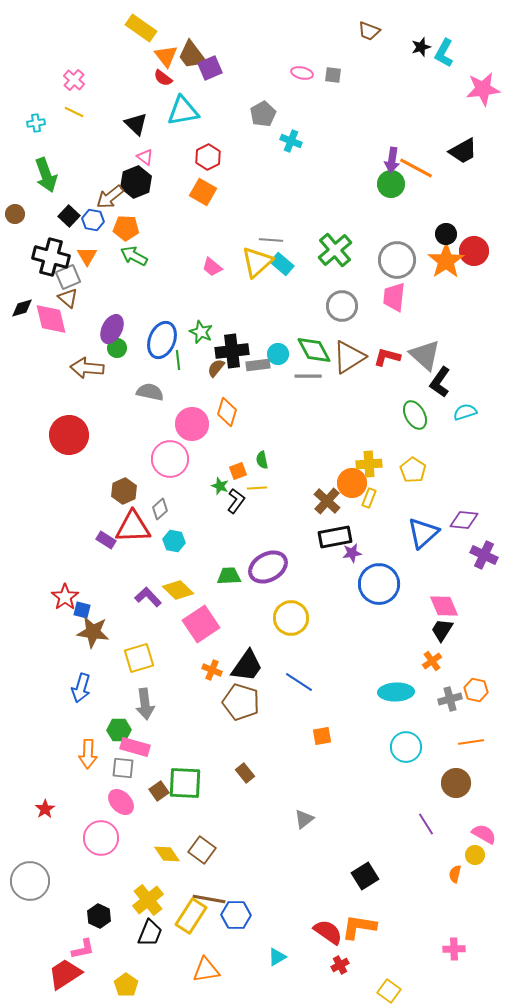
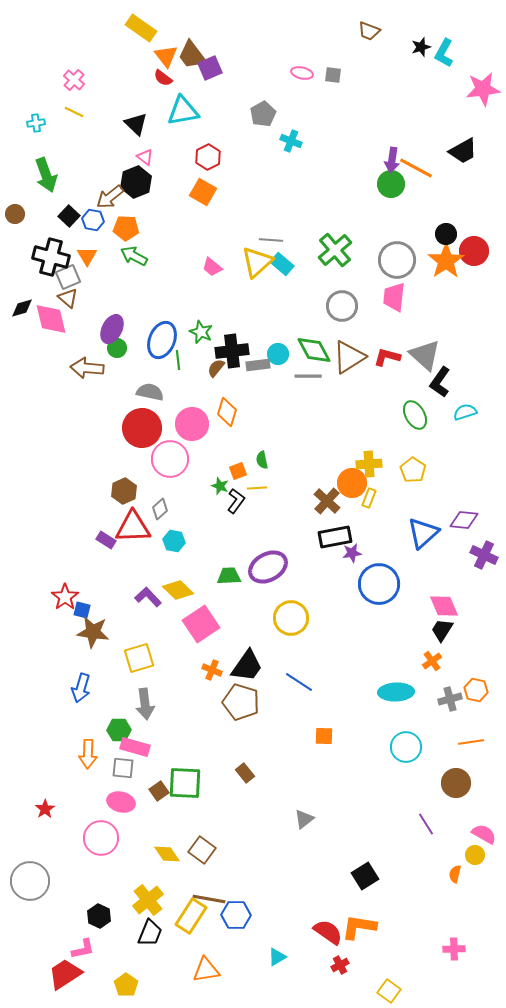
red circle at (69, 435): moved 73 px right, 7 px up
orange square at (322, 736): moved 2 px right; rotated 12 degrees clockwise
pink ellipse at (121, 802): rotated 32 degrees counterclockwise
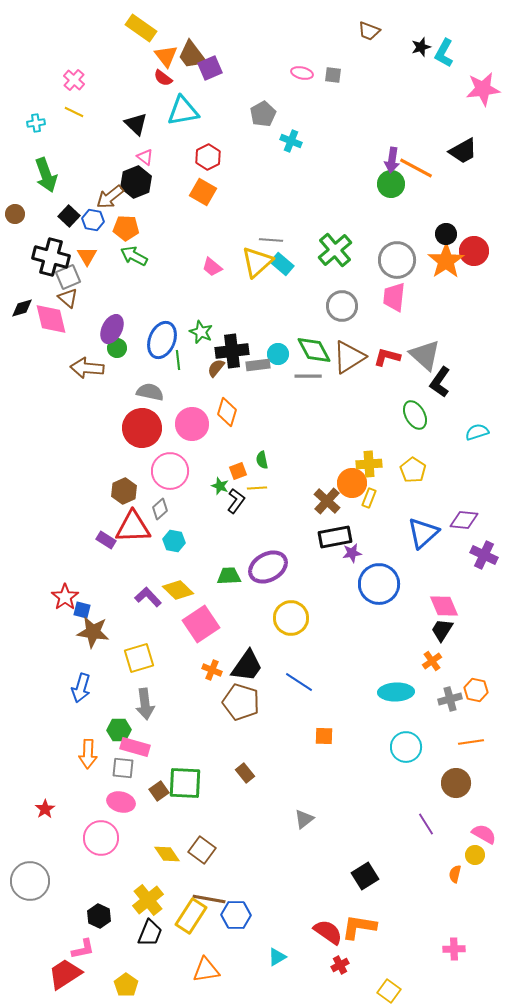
cyan semicircle at (465, 412): moved 12 px right, 20 px down
pink circle at (170, 459): moved 12 px down
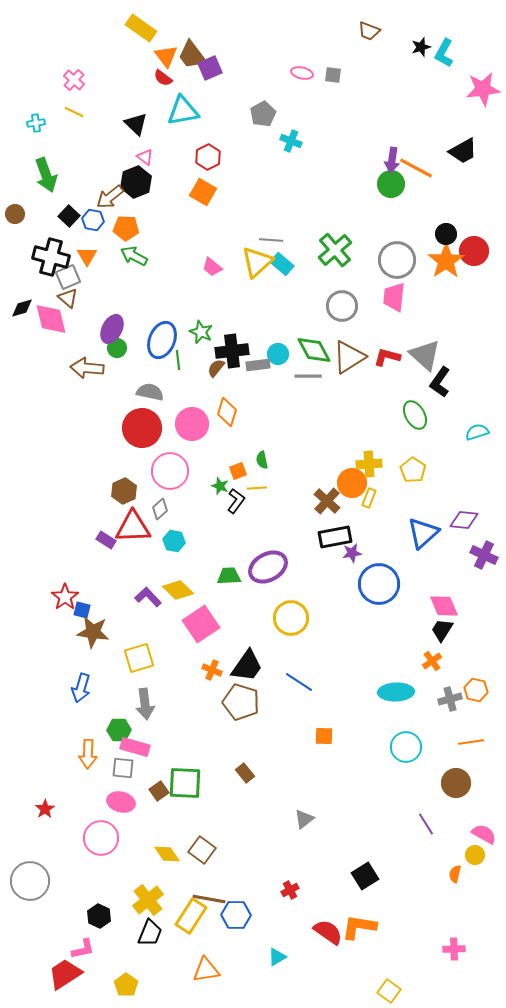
red cross at (340, 965): moved 50 px left, 75 px up
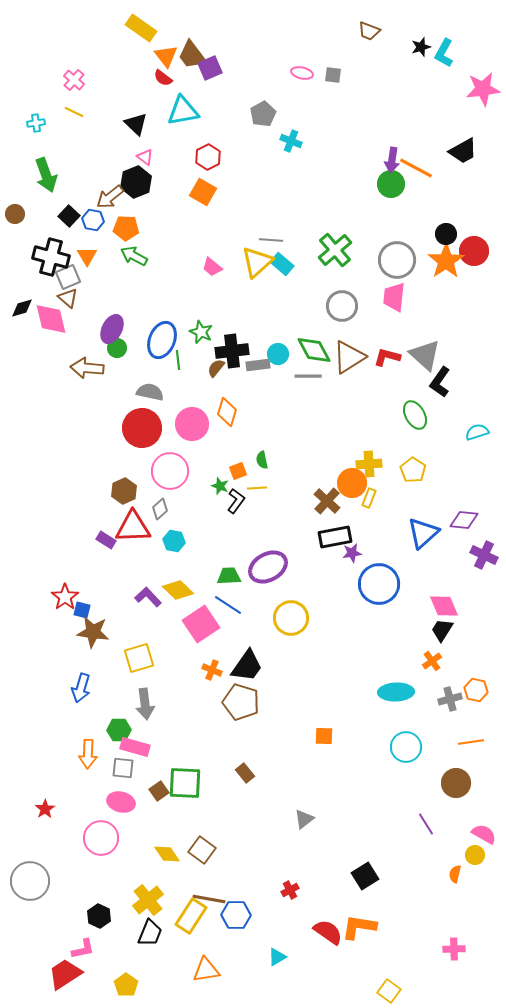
blue line at (299, 682): moved 71 px left, 77 px up
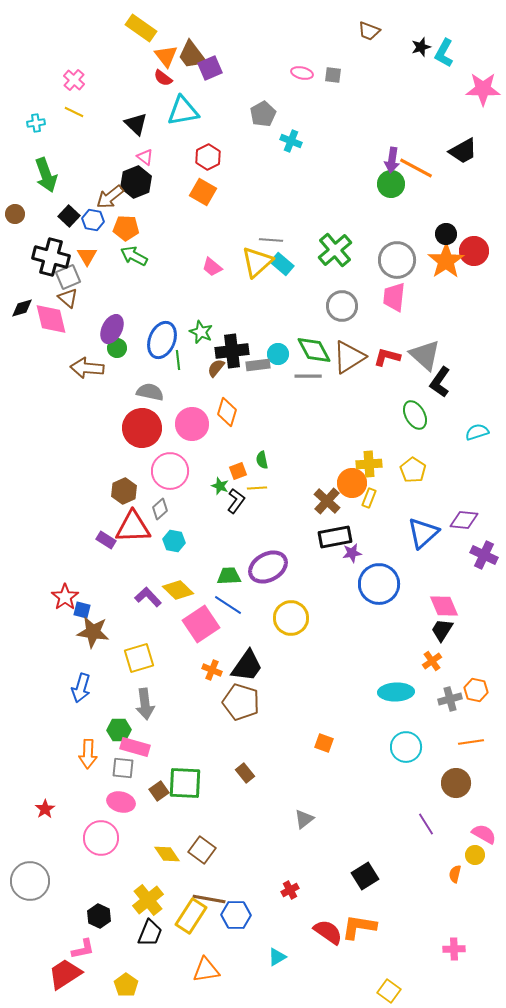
pink star at (483, 89): rotated 8 degrees clockwise
orange square at (324, 736): moved 7 px down; rotated 18 degrees clockwise
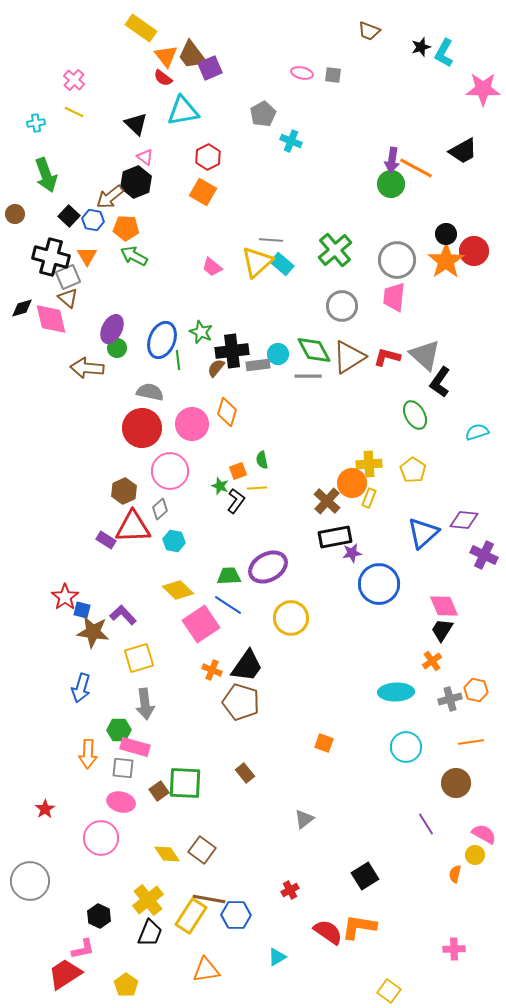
purple L-shape at (148, 597): moved 25 px left, 18 px down
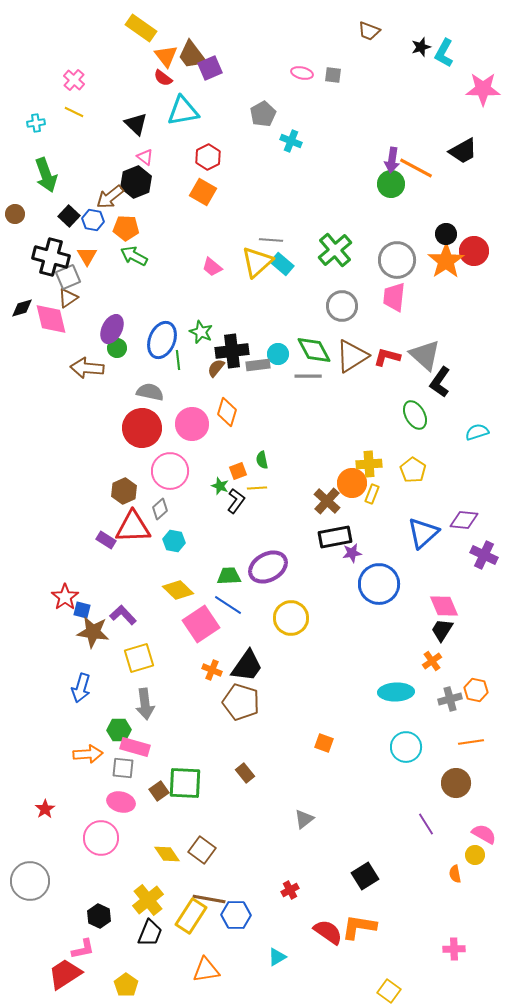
brown triangle at (68, 298): rotated 45 degrees clockwise
brown triangle at (349, 357): moved 3 px right, 1 px up
yellow rectangle at (369, 498): moved 3 px right, 4 px up
orange arrow at (88, 754): rotated 96 degrees counterclockwise
orange semicircle at (455, 874): rotated 24 degrees counterclockwise
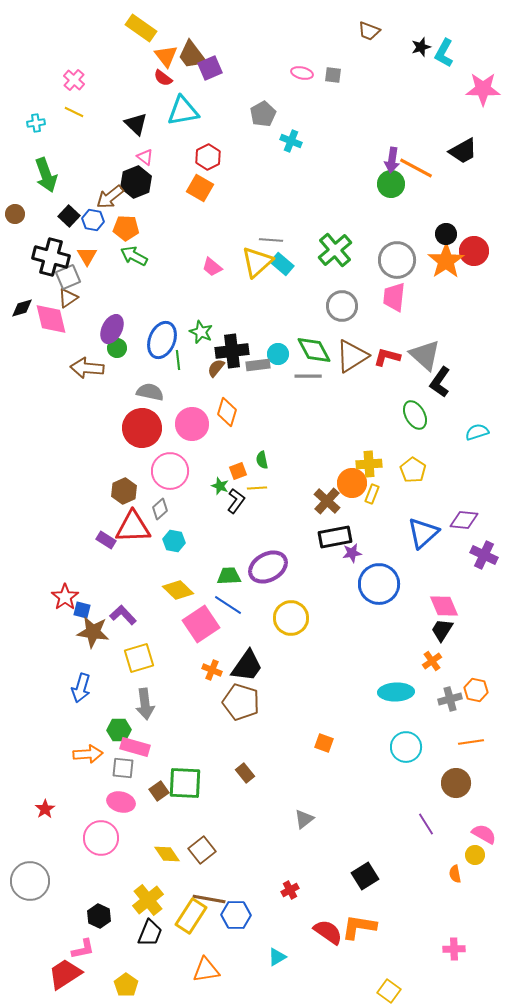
orange square at (203, 192): moved 3 px left, 4 px up
brown square at (202, 850): rotated 16 degrees clockwise
